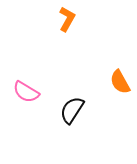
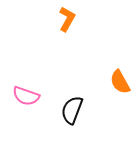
pink semicircle: moved 4 px down; rotated 12 degrees counterclockwise
black semicircle: rotated 12 degrees counterclockwise
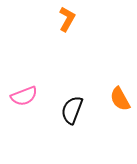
orange semicircle: moved 17 px down
pink semicircle: moved 2 px left; rotated 40 degrees counterclockwise
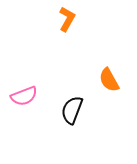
orange semicircle: moved 11 px left, 19 px up
